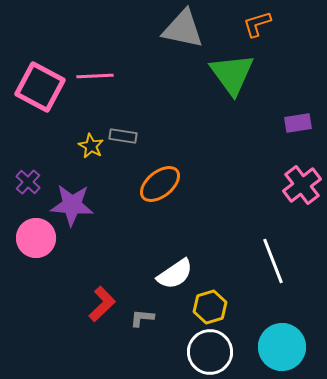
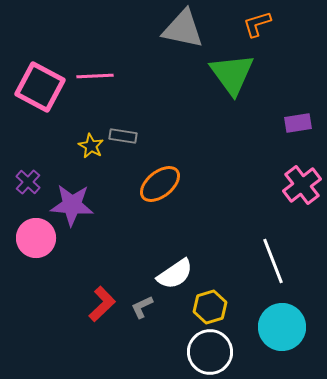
gray L-shape: moved 11 px up; rotated 30 degrees counterclockwise
cyan circle: moved 20 px up
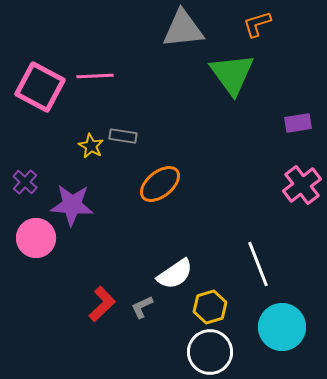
gray triangle: rotated 18 degrees counterclockwise
purple cross: moved 3 px left
white line: moved 15 px left, 3 px down
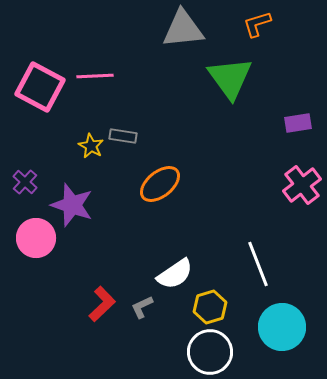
green triangle: moved 2 px left, 4 px down
purple star: rotated 15 degrees clockwise
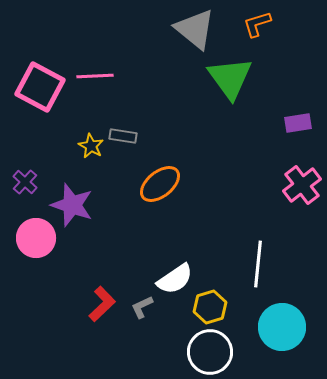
gray triangle: moved 12 px right; rotated 45 degrees clockwise
white line: rotated 27 degrees clockwise
white semicircle: moved 5 px down
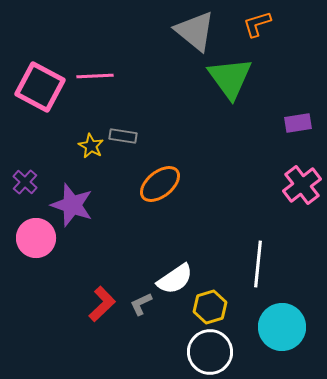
gray triangle: moved 2 px down
gray L-shape: moved 1 px left, 3 px up
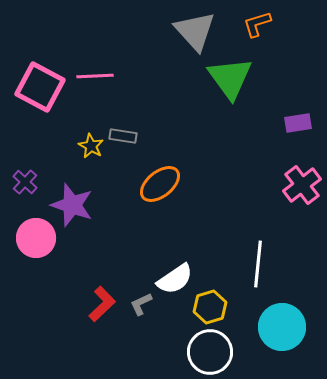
gray triangle: rotated 9 degrees clockwise
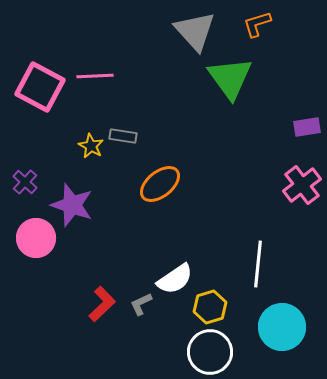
purple rectangle: moved 9 px right, 4 px down
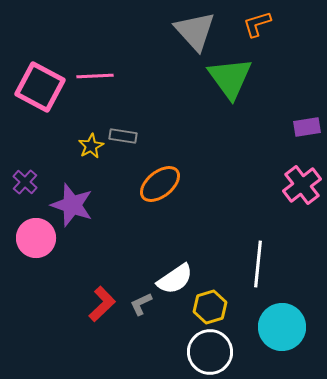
yellow star: rotated 15 degrees clockwise
